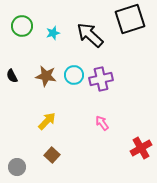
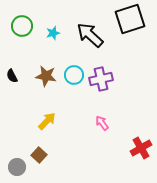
brown square: moved 13 px left
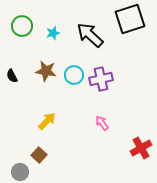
brown star: moved 5 px up
gray circle: moved 3 px right, 5 px down
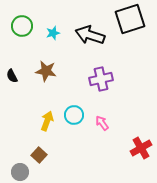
black arrow: rotated 24 degrees counterclockwise
cyan circle: moved 40 px down
yellow arrow: rotated 24 degrees counterclockwise
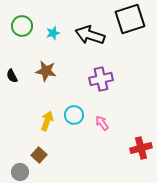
red cross: rotated 15 degrees clockwise
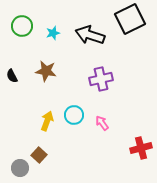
black square: rotated 8 degrees counterclockwise
gray circle: moved 4 px up
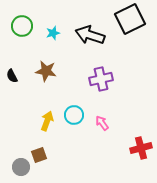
brown square: rotated 28 degrees clockwise
gray circle: moved 1 px right, 1 px up
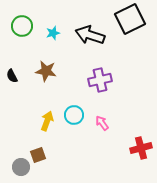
purple cross: moved 1 px left, 1 px down
brown square: moved 1 px left
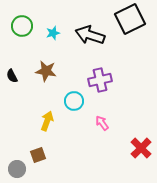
cyan circle: moved 14 px up
red cross: rotated 30 degrees counterclockwise
gray circle: moved 4 px left, 2 px down
